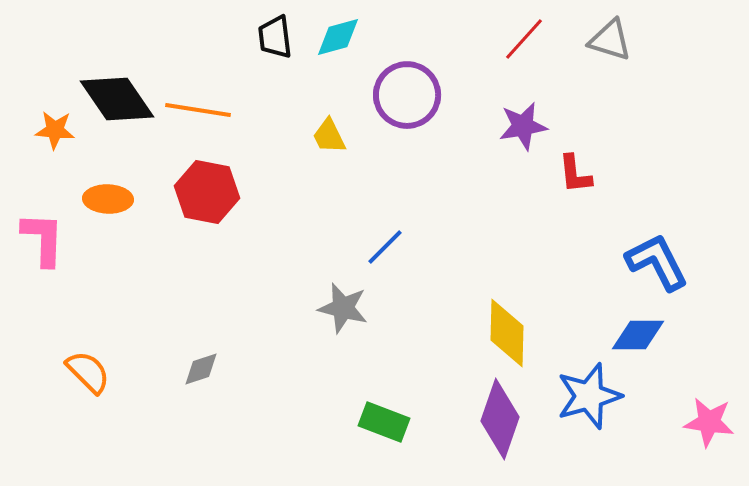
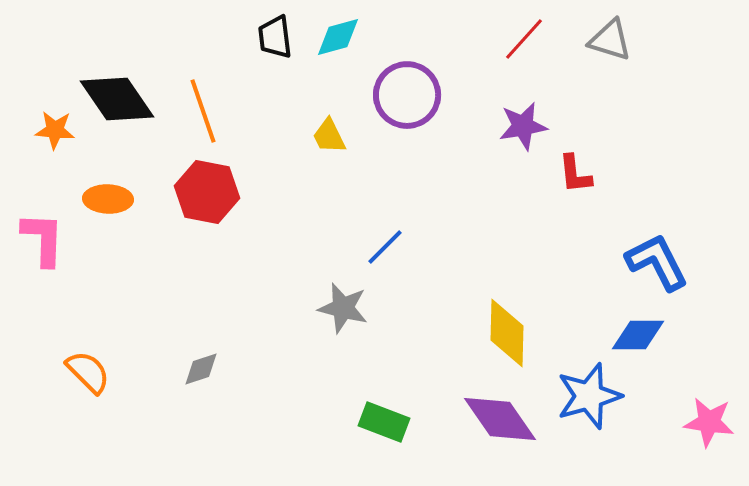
orange line: moved 5 px right, 1 px down; rotated 62 degrees clockwise
purple diamond: rotated 54 degrees counterclockwise
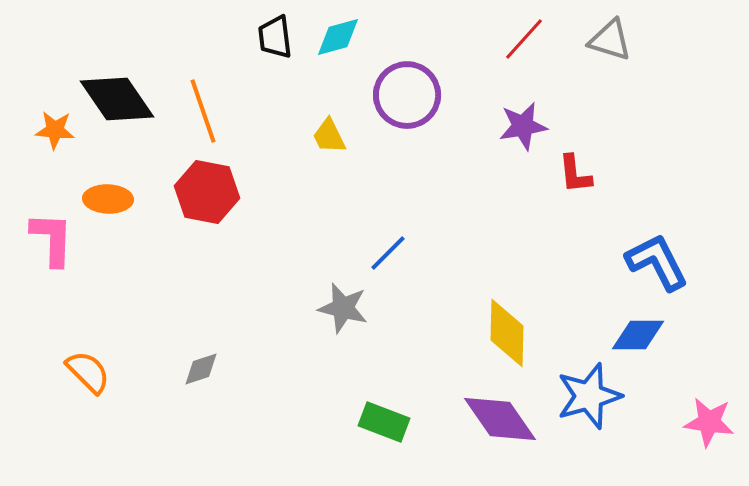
pink L-shape: moved 9 px right
blue line: moved 3 px right, 6 px down
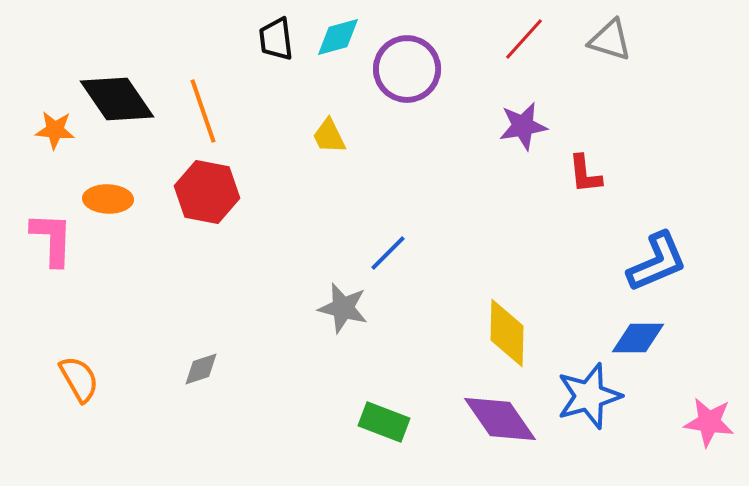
black trapezoid: moved 1 px right, 2 px down
purple circle: moved 26 px up
red L-shape: moved 10 px right
blue L-shape: rotated 94 degrees clockwise
blue diamond: moved 3 px down
orange semicircle: moved 9 px left, 7 px down; rotated 15 degrees clockwise
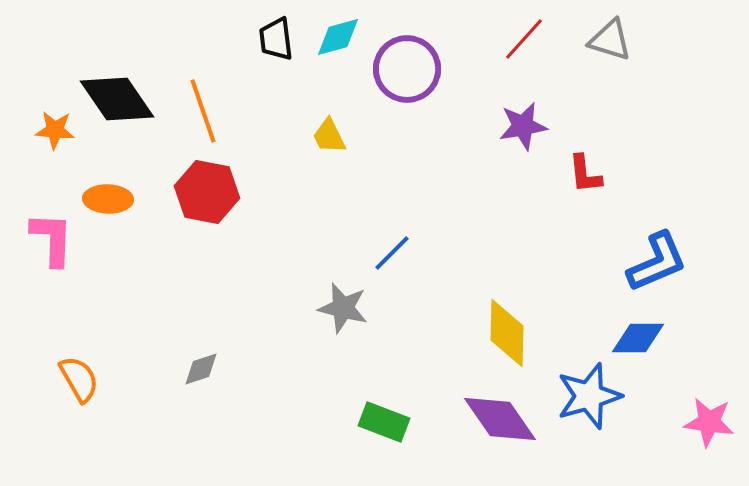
blue line: moved 4 px right
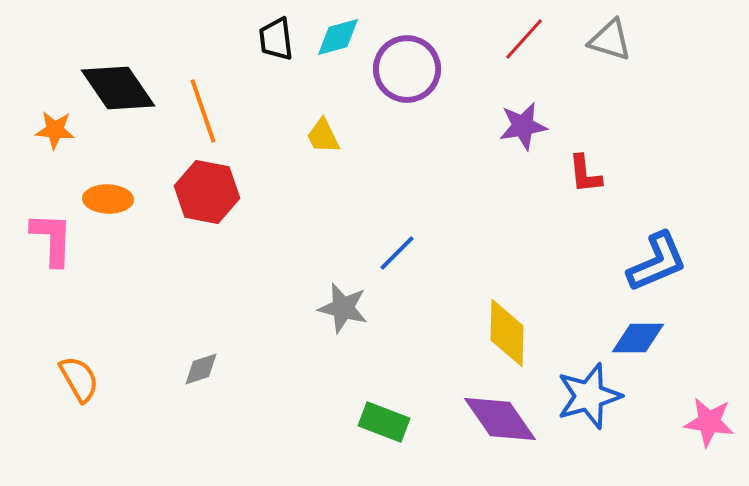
black diamond: moved 1 px right, 11 px up
yellow trapezoid: moved 6 px left
blue line: moved 5 px right
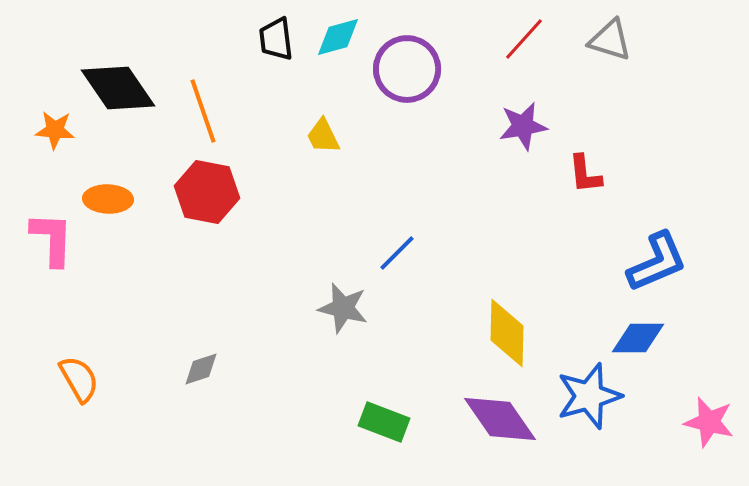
pink star: rotated 6 degrees clockwise
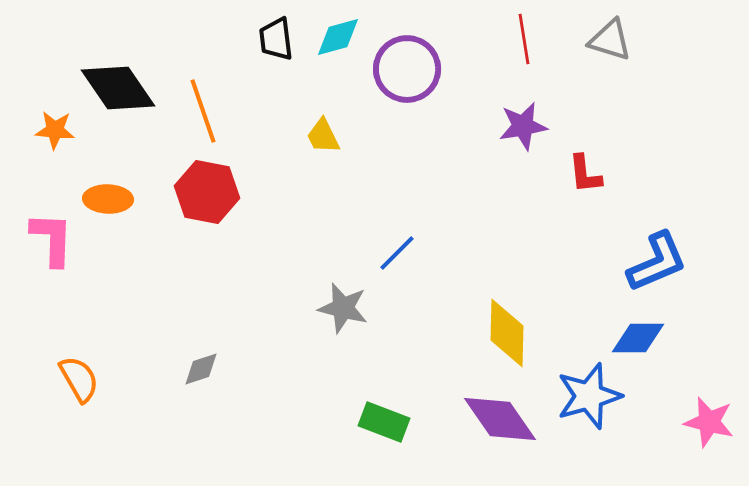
red line: rotated 51 degrees counterclockwise
